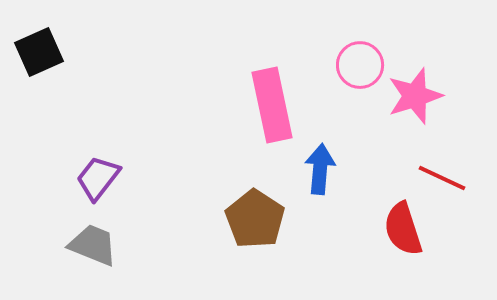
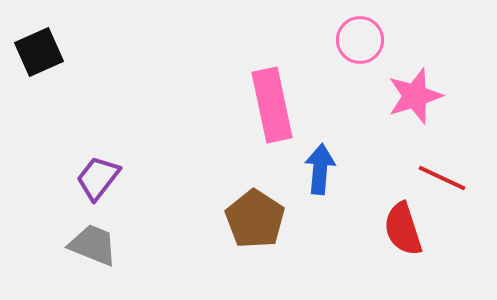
pink circle: moved 25 px up
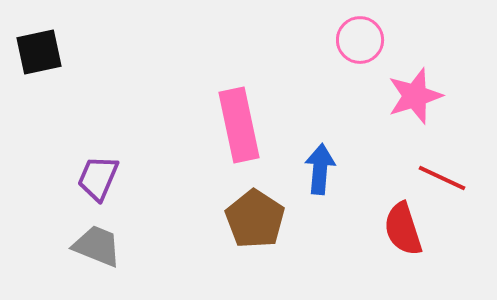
black square: rotated 12 degrees clockwise
pink rectangle: moved 33 px left, 20 px down
purple trapezoid: rotated 15 degrees counterclockwise
gray trapezoid: moved 4 px right, 1 px down
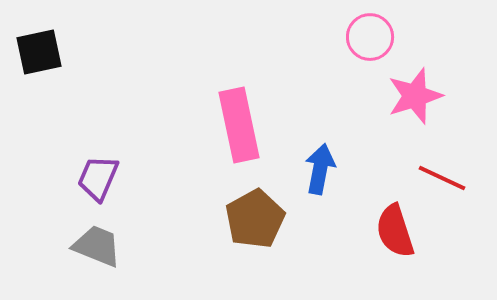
pink circle: moved 10 px right, 3 px up
blue arrow: rotated 6 degrees clockwise
brown pentagon: rotated 10 degrees clockwise
red semicircle: moved 8 px left, 2 px down
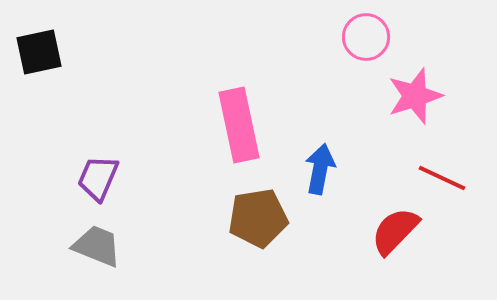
pink circle: moved 4 px left
brown pentagon: moved 3 px right, 1 px up; rotated 20 degrees clockwise
red semicircle: rotated 62 degrees clockwise
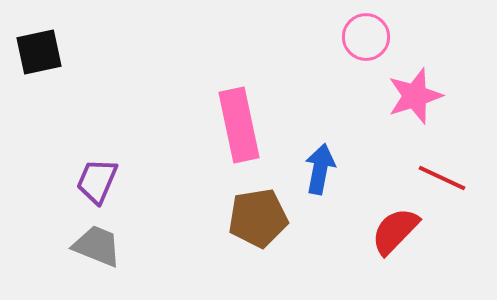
purple trapezoid: moved 1 px left, 3 px down
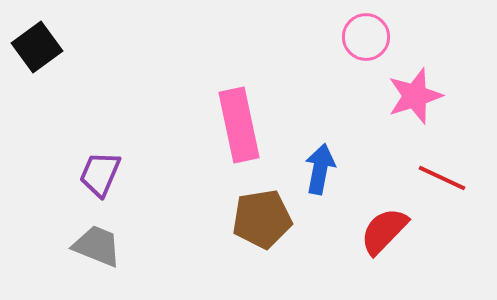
black square: moved 2 px left, 5 px up; rotated 24 degrees counterclockwise
purple trapezoid: moved 3 px right, 7 px up
brown pentagon: moved 4 px right, 1 px down
red semicircle: moved 11 px left
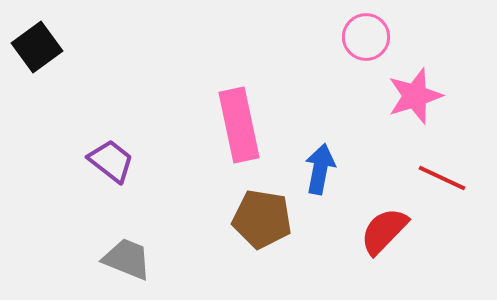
purple trapezoid: moved 11 px right, 13 px up; rotated 105 degrees clockwise
brown pentagon: rotated 18 degrees clockwise
gray trapezoid: moved 30 px right, 13 px down
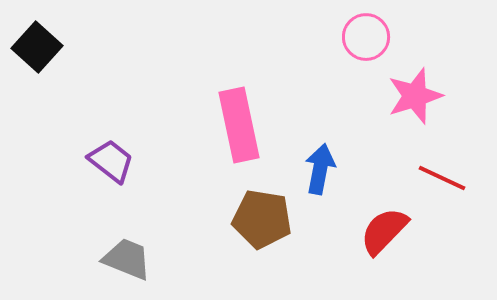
black square: rotated 12 degrees counterclockwise
